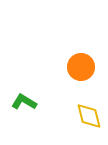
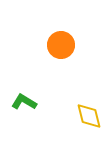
orange circle: moved 20 px left, 22 px up
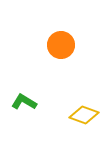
yellow diamond: moved 5 px left, 1 px up; rotated 56 degrees counterclockwise
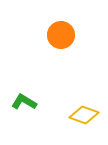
orange circle: moved 10 px up
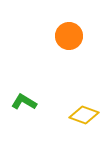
orange circle: moved 8 px right, 1 px down
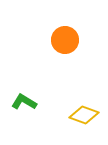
orange circle: moved 4 px left, 4 px down
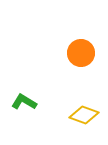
orange circle: moved 16 px right, 13 px down
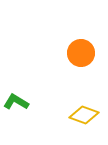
green L-shape: moved 8 px left
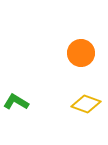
yellow diamond: moved 2 px right, 11 px up
